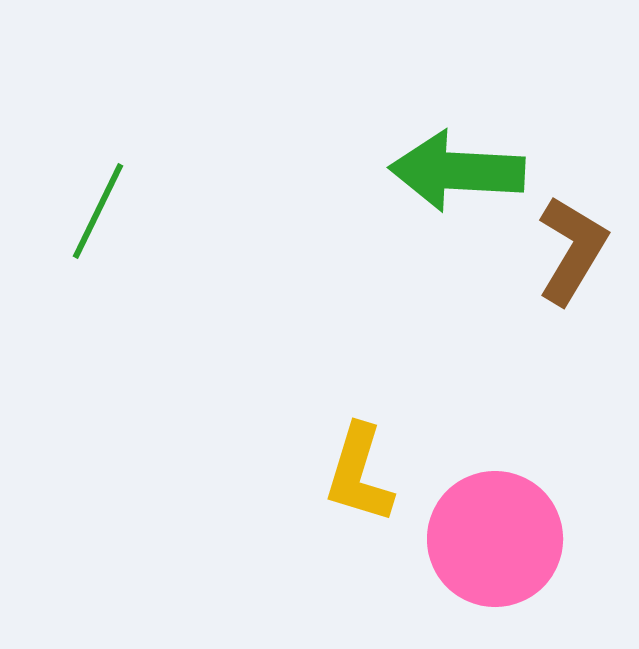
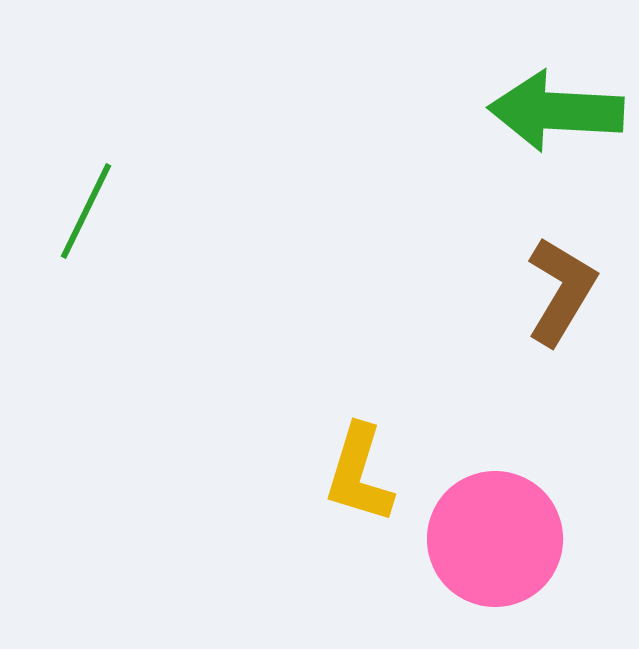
green arrow: moved 99 px right, 60 px up
green line: moved 12 px left
brown L-shape: moved 11 px left, 41 px down
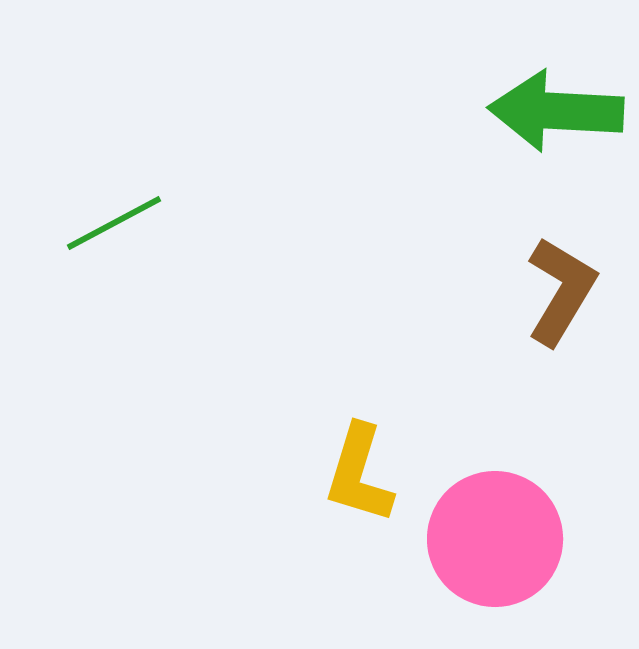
green line: moved 28 px right, 12 px down; rotated 36 degrees clockwise
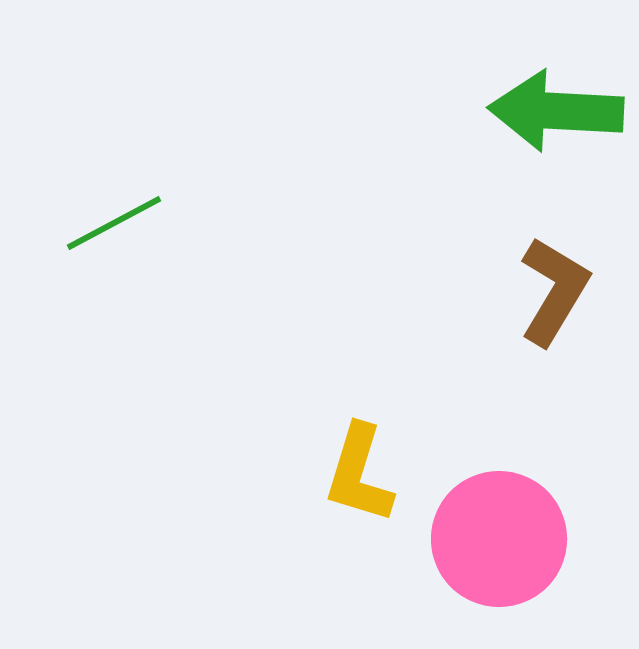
brown L-shape: moved 7 px left
pink circle: moved 4 px right
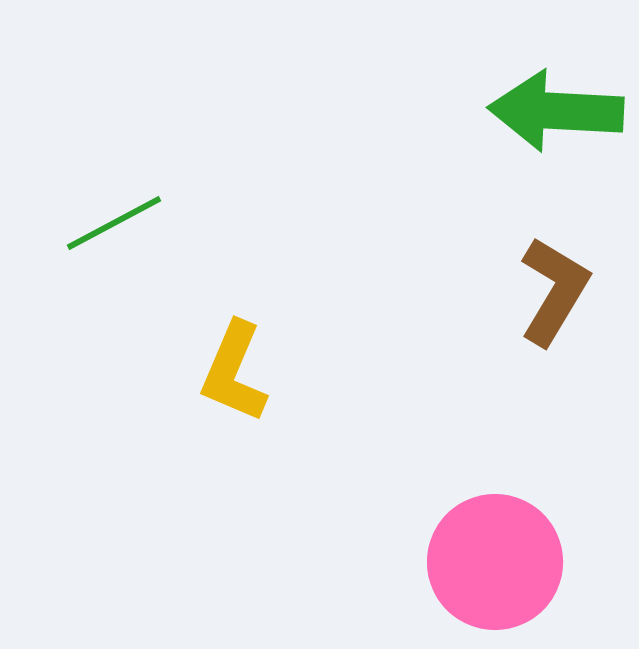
yellow L-shape: moved 125 px left, 102 px up; rotated 6 degrees clockwise
pink circle: moved 4 px left, 23 px down
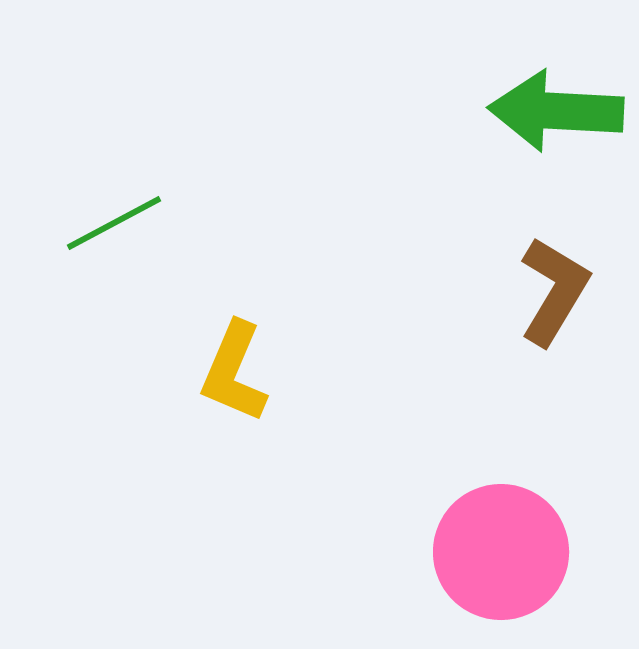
pink circle: moved 6 px right, 10 px up
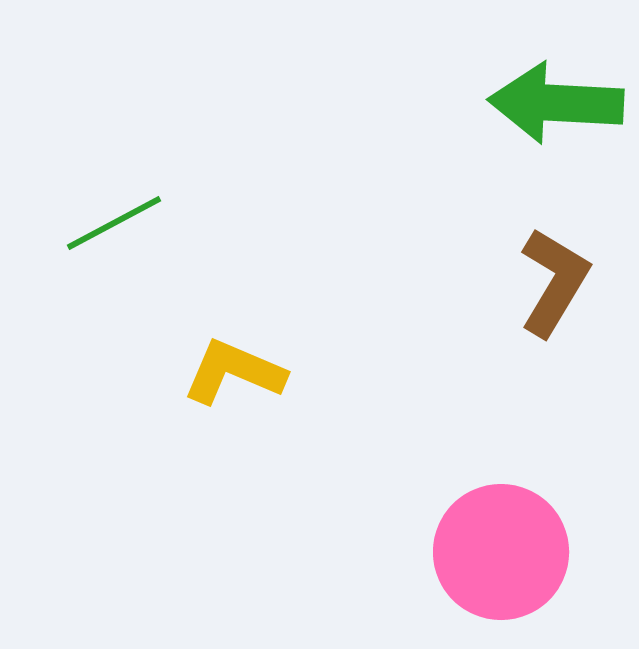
green arrow: moved 8 px up
brown L-shape: moved 9 px up
yellow L-shape: rotated 90 degrees clockwise
